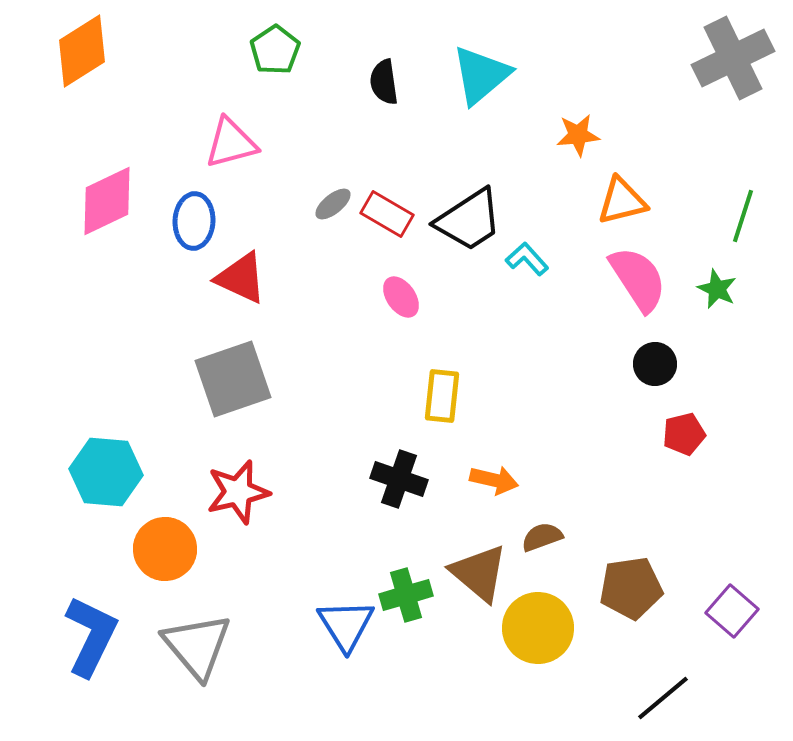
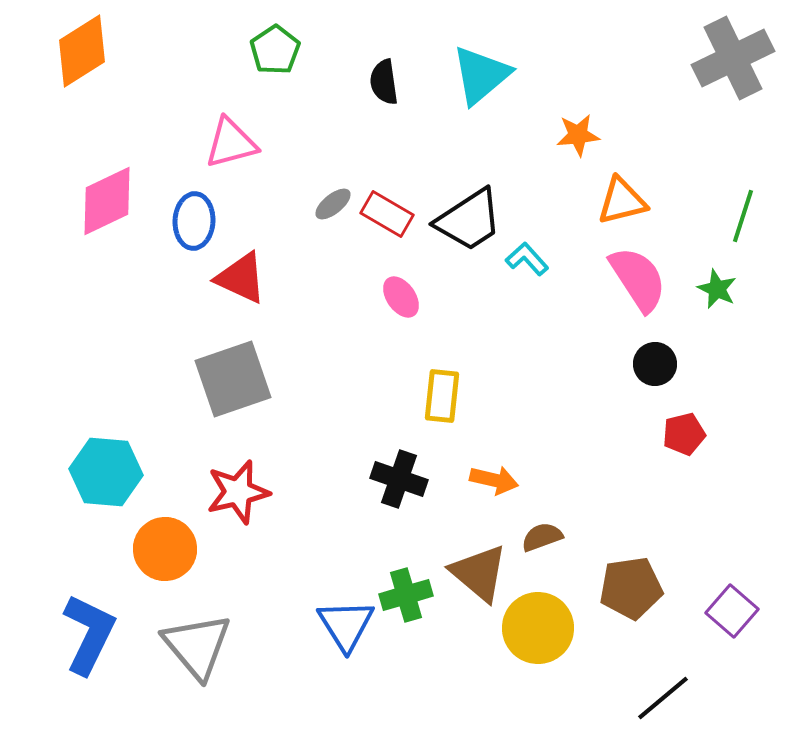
blue L-shape: moved 2 px left, 2 px up
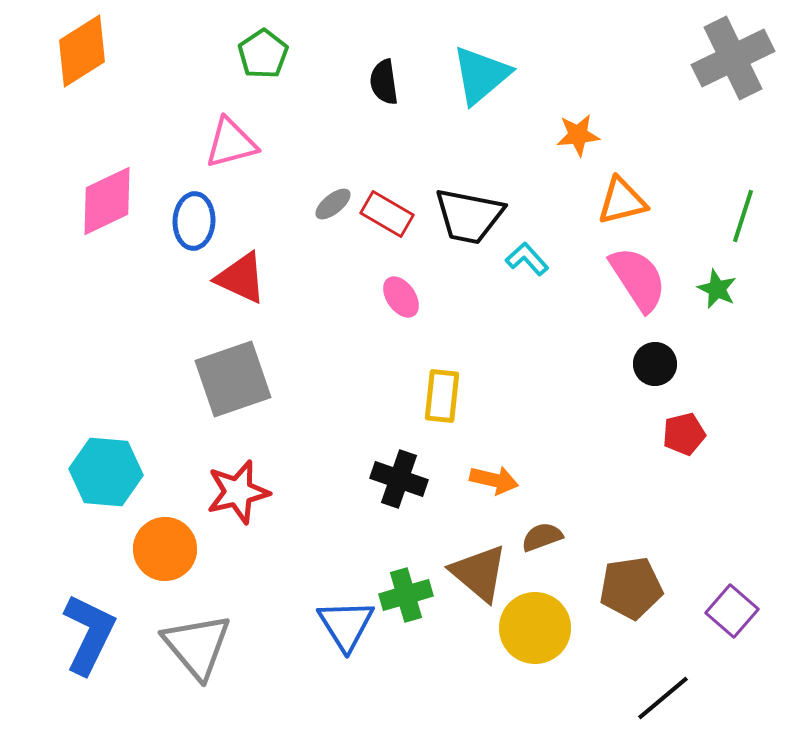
green pentagon: moved 12 px left, 4 px down
black trapezoid: moved 4 px up; rotated 44 degrees clockwise
yellow circle: moved 3 px left
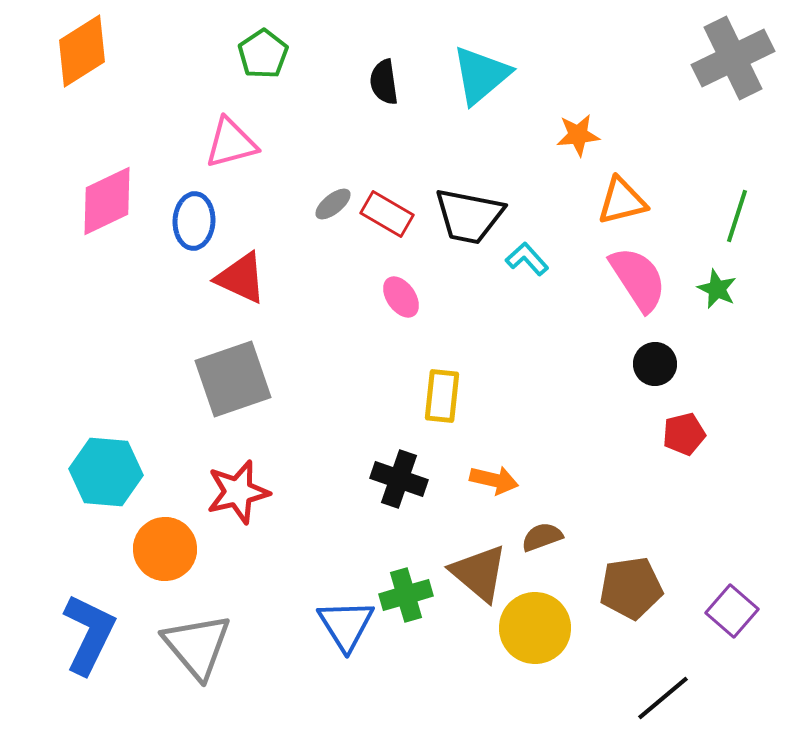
green line: moved 6 px left
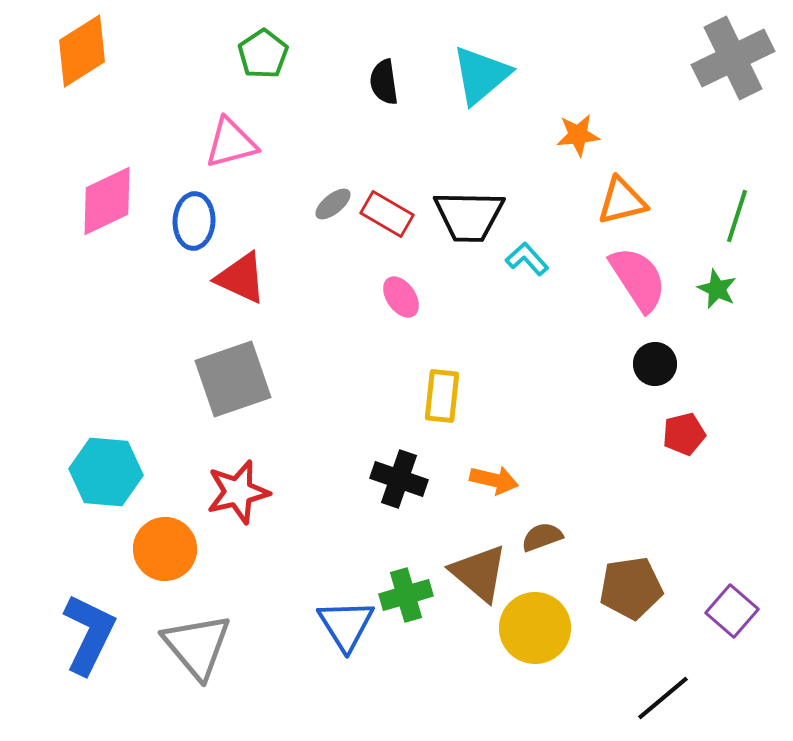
black trapezoid: rotated 10 degrees counterclockwise
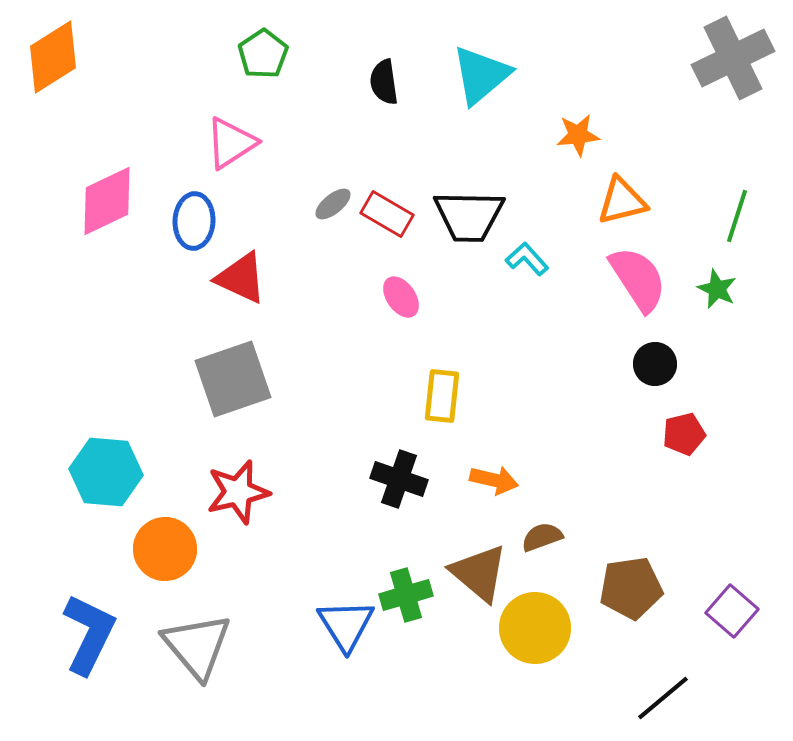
orange diamond: moved 29 px left, 6 px down
pink triangle: rotated 18 degrees counterclockwise
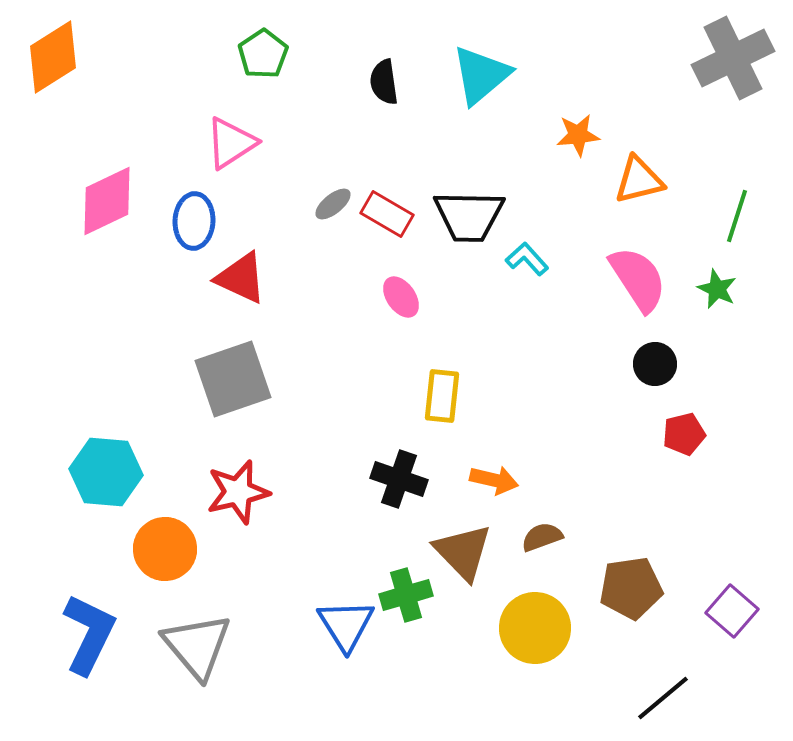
orange triangle: moved 17 px right, 21 px up
brown triangle: moved 16 px left, 21 px up; rotated 6 degrees clockwise
